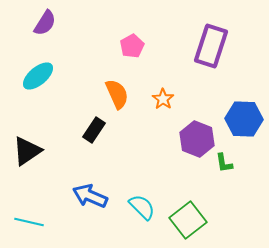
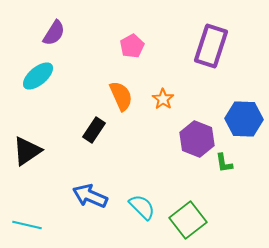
purple semicircle: moved 9 px right, 10 px down
orange semicircle: moved 4 px right, 2 px down
cyan line: moved 2 px left, 3 px down
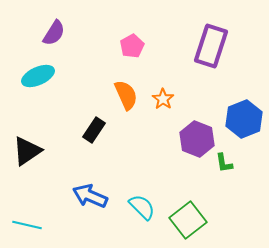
cyan ellipse: rotated 16 degrees clockwise
orange semicircle: moved 5 px right, 1 px up
blue hexagon: rotated 24 degrees counterclockwise
